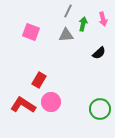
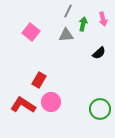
pink square: rotated 18 degrees clockwise
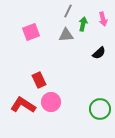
pink square: rotated 30 degrees clockwise
red rectangle: rotated 56 degrees counterclockwise
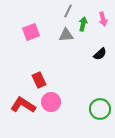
black semicircle: moved 1 px right, 1 px down
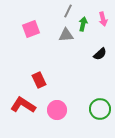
pink square: moved 3 px up
pink circle: moved 6 px right, 8 px down
